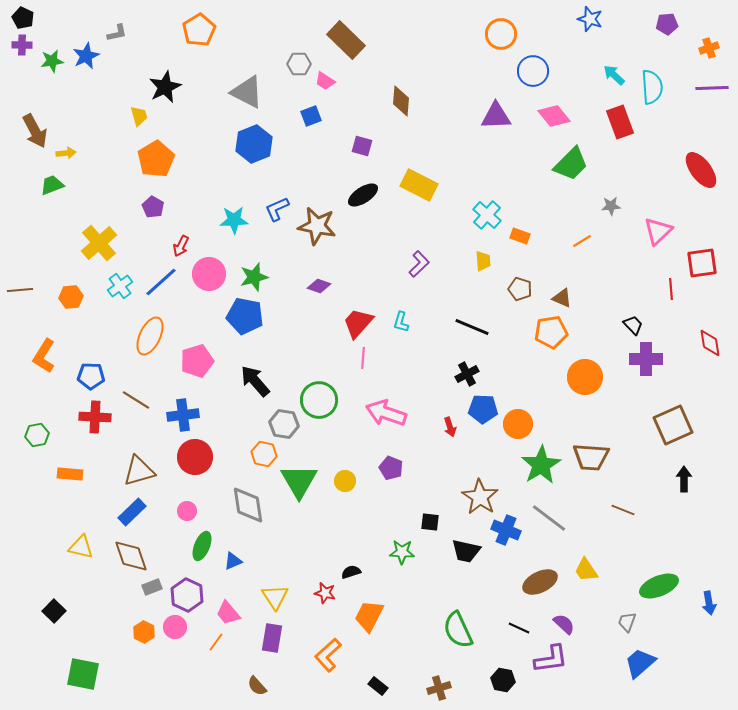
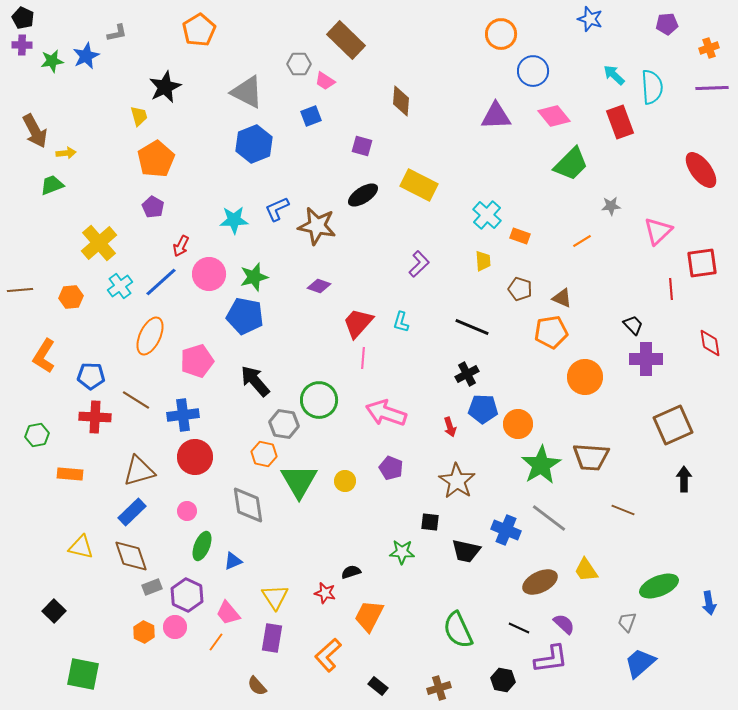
brown star at (480, 497): moved 23 px left, 16 px up
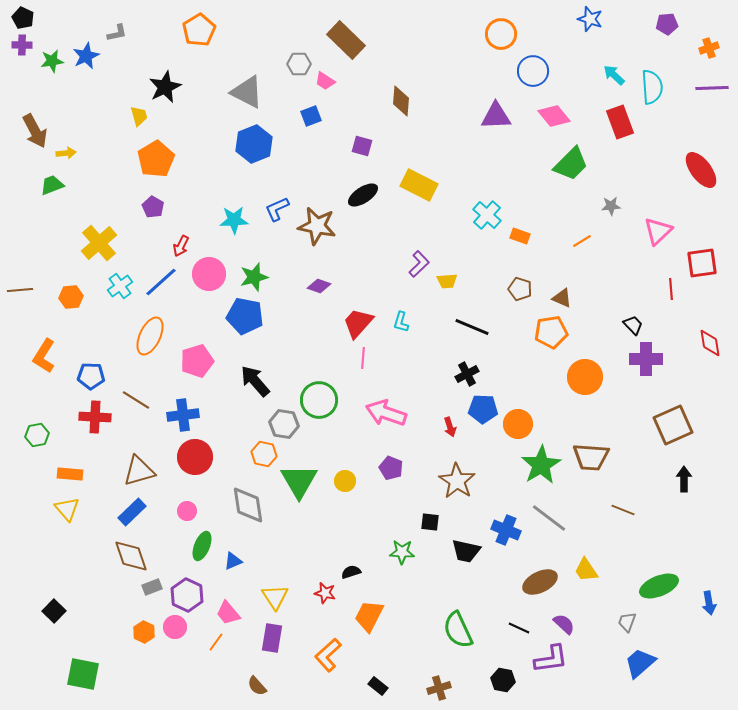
yellow trapezoid at (483, 261): moved 36 px left, 20 px down; rotated 90 degrees clockwise
yellow triangle at (81, 547): moved 14 px left, 38 px up; rotated 36 degrees clockwise
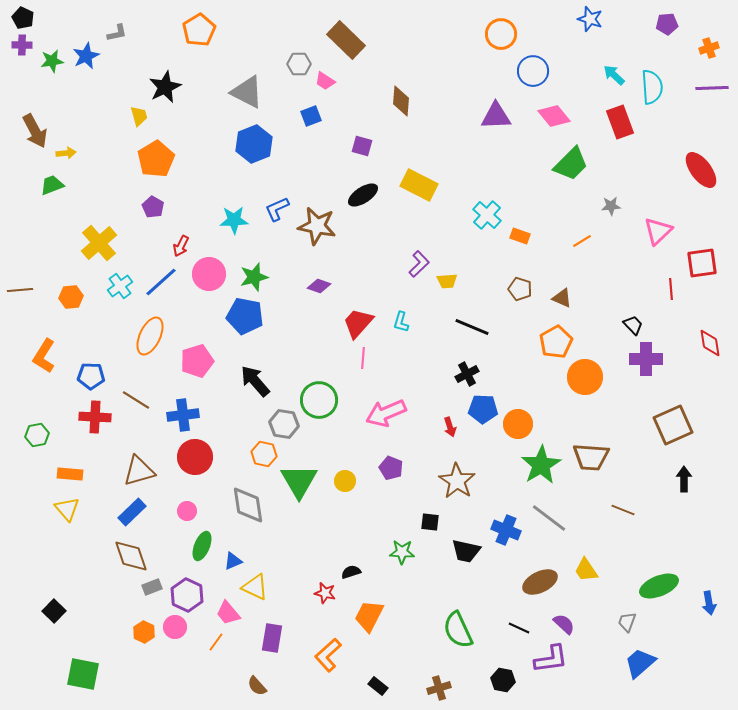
orange pentagon at (551, 332): moved 5 px right, 10 px down; rotated 20 degrees counterclockwise
pink arrow at (386, 413): rotated 42 degrees counterclockwise
yellow triangle at (275, 597): moved 20 px left, 10 px up; rotated 32 degrees counterclockwise
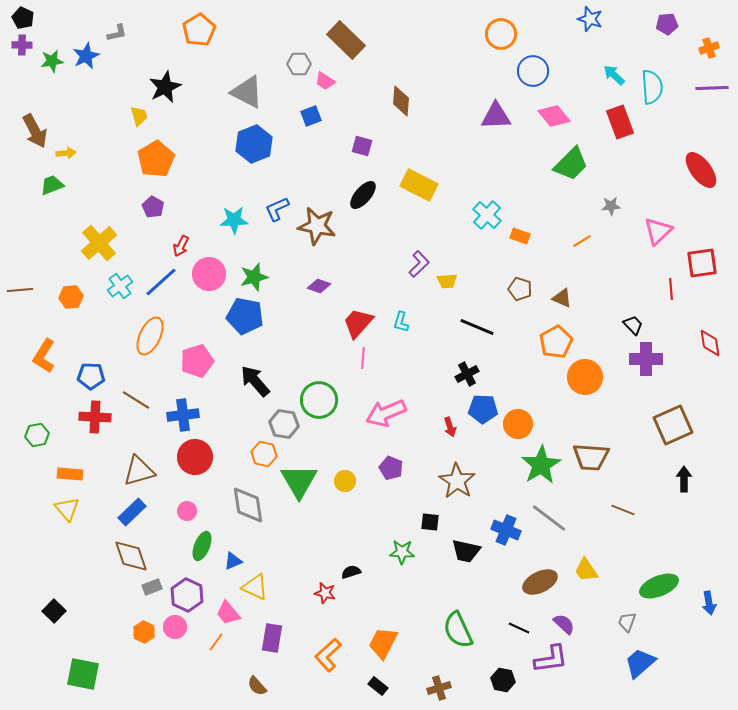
black ellipse at (363, 195): rotated 16 degrees counterclockwise
black line at (472, 327): moved 5 px right
orange trapezoid at (369, 616): moved 14 px right, 27 px down
